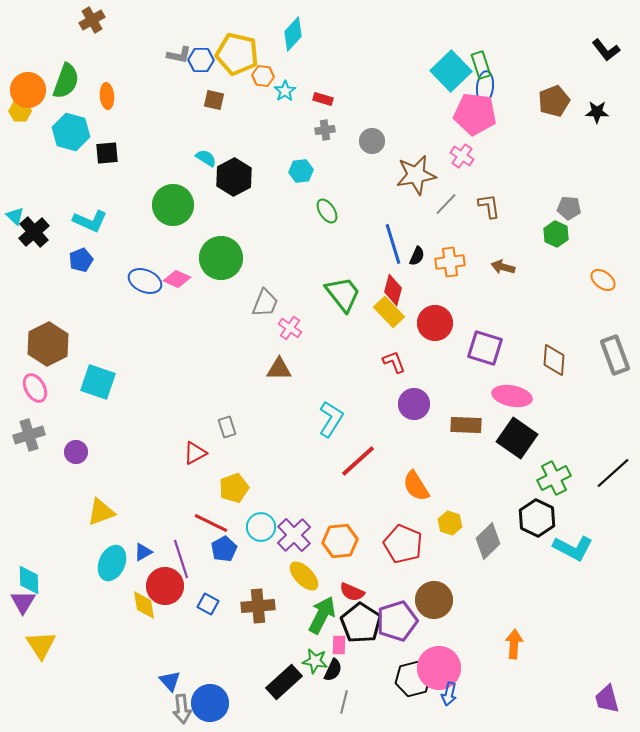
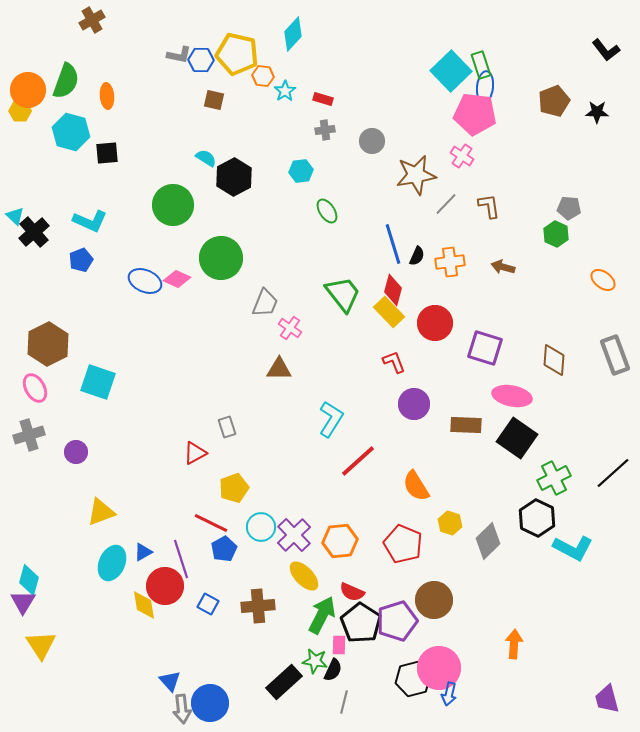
cyan diamond at (29, 580): rotated 16 degrees clockwise
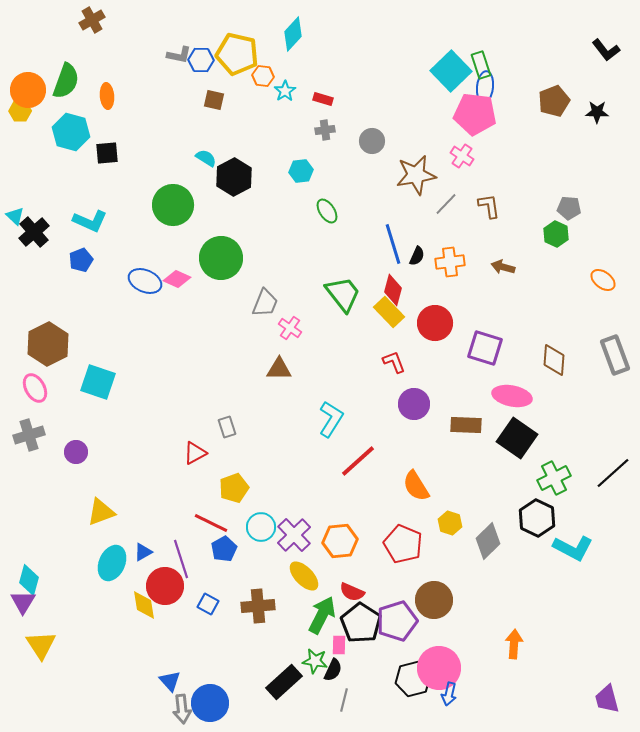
gray line at (344, 702): moved 2 px up
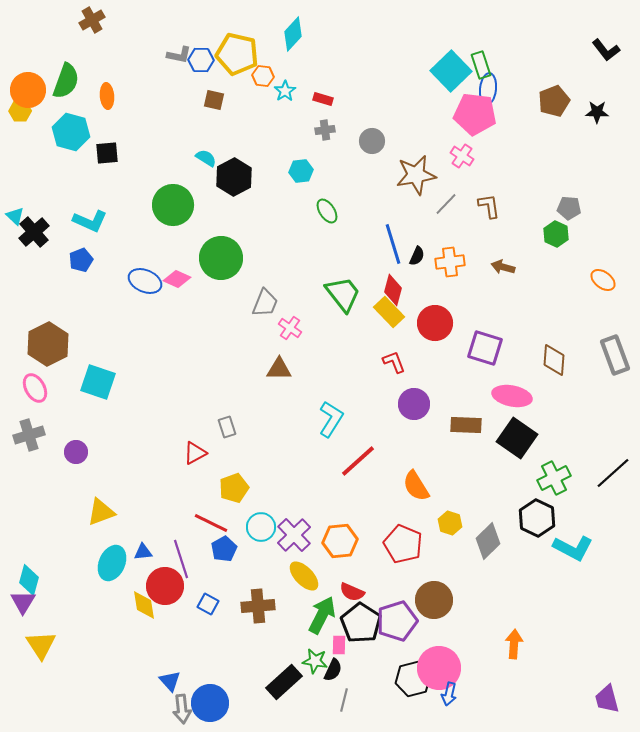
blue ellipse at (485, 87): moved 3 px right, 2 px down
blue triangle at (143, 552): rotated 24 degrees clockwise
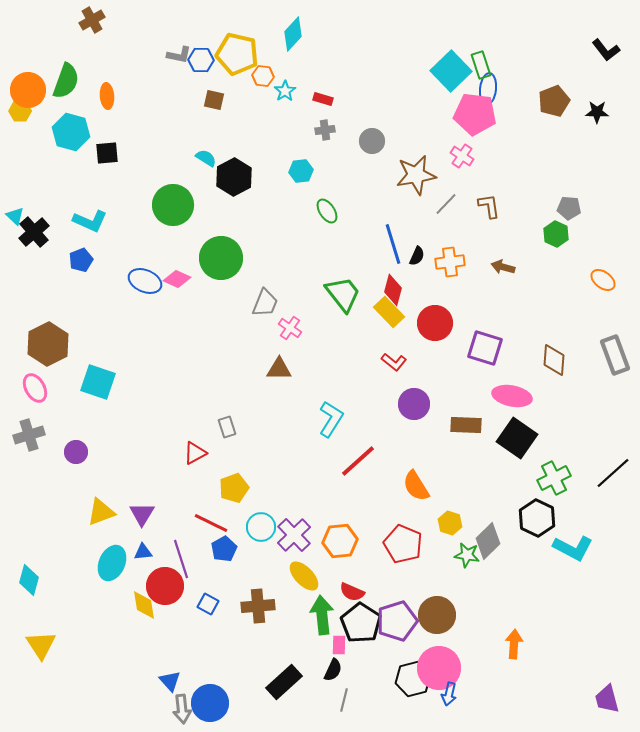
red L-shape at (394, 362): rotated 150 degrees clockwise
brown circle at (434, 600): moved 3 px right, 15 px down
purple triangle at (23, 602): moved 119 px right, 88 px up
green arrow at (322, 615): rotated 33 degrees counterclockwise
green star at (315, 661): moved 152 px right, 106 px up
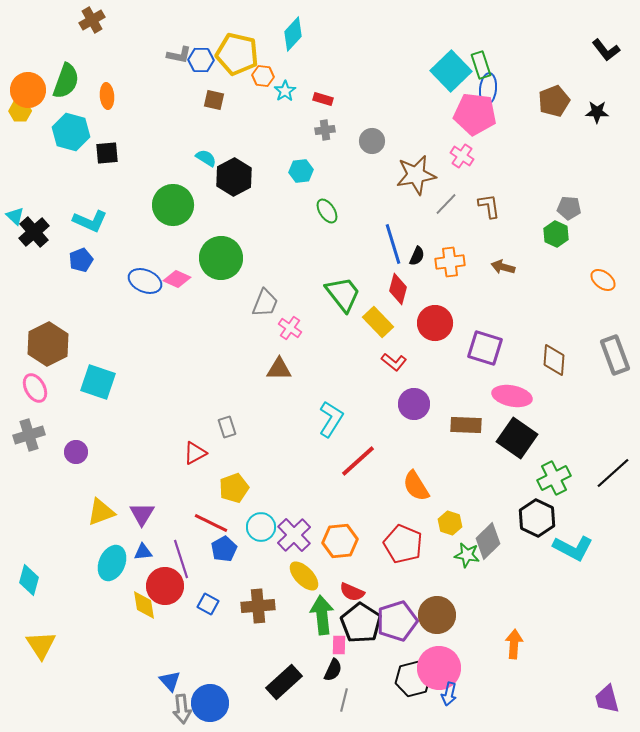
red diamond at (393, 290): moved 5 px right, 1 px up
yellow rectangle at (389, 312): moved 11 px left, 10 px down
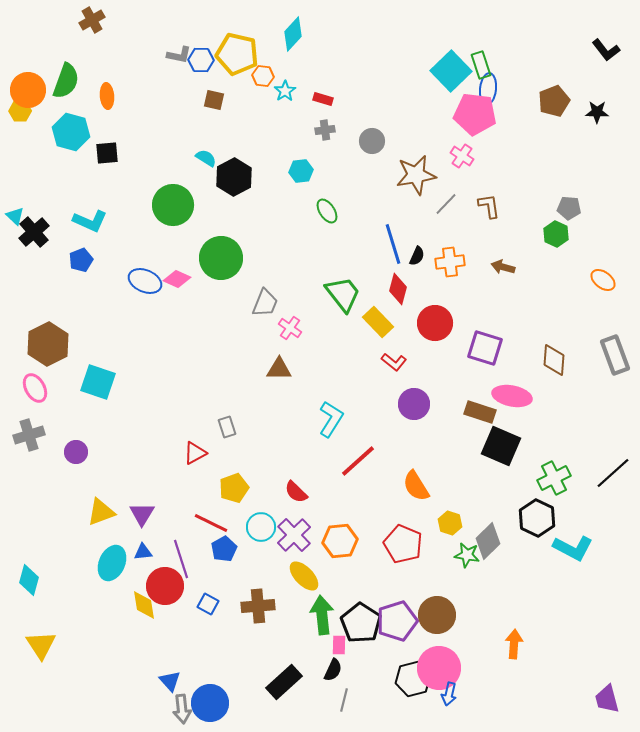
brown rectangle at (466, 425): moved 14 px right, 13 px up; rotated 16 degrees clockwise
black square at (517, 438): moved 16 px left, 8 px down; rotated 12 degrees counterclockwise
red semicircle at (352, 592): moved 56 px left, 100 px up; rotated 20 degrees clockwise
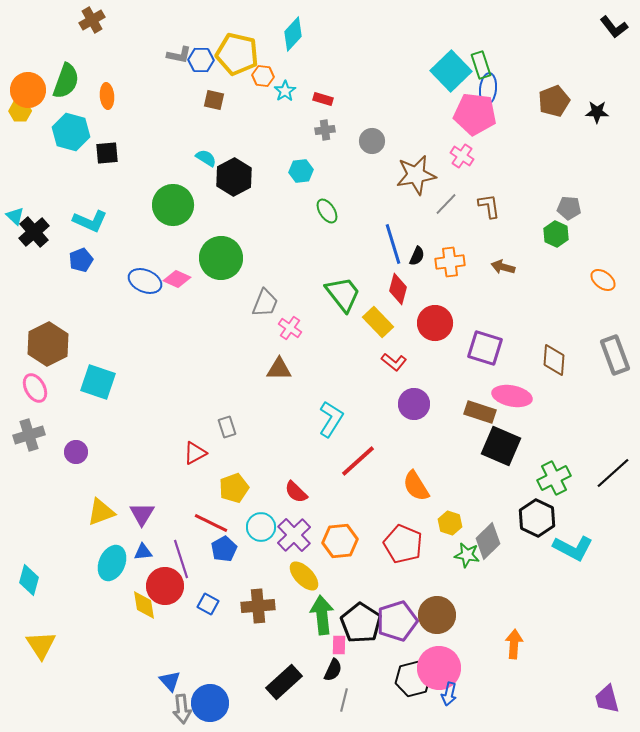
black L-shape at (606, 50): moved 8 px right, 23 px up
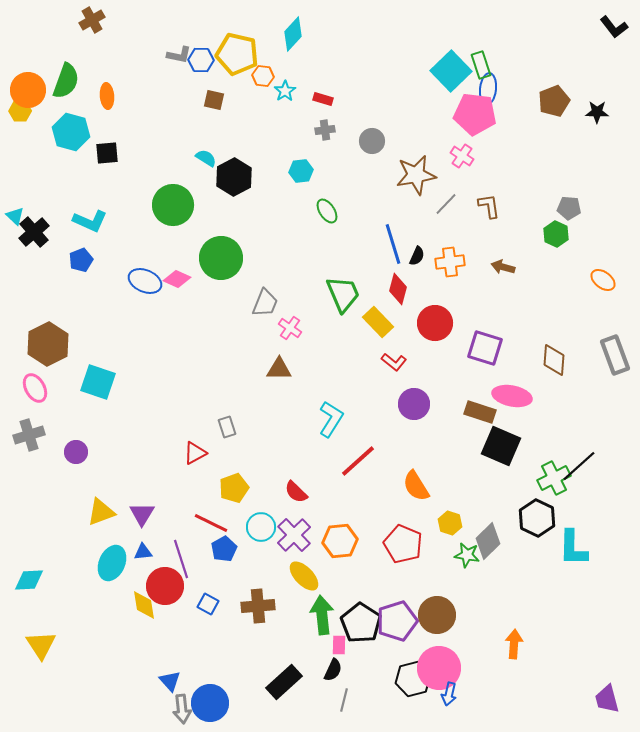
green trapezoid at (343, 294): rotated 15 degrees clockwise
black line at (613, 473): moved 34 px left, 7 px up
cyan L-shape at (573, 548): rotated 63 degrees clockwise
cyan diamond at (29, 580): rotated 72 degrees clockwise
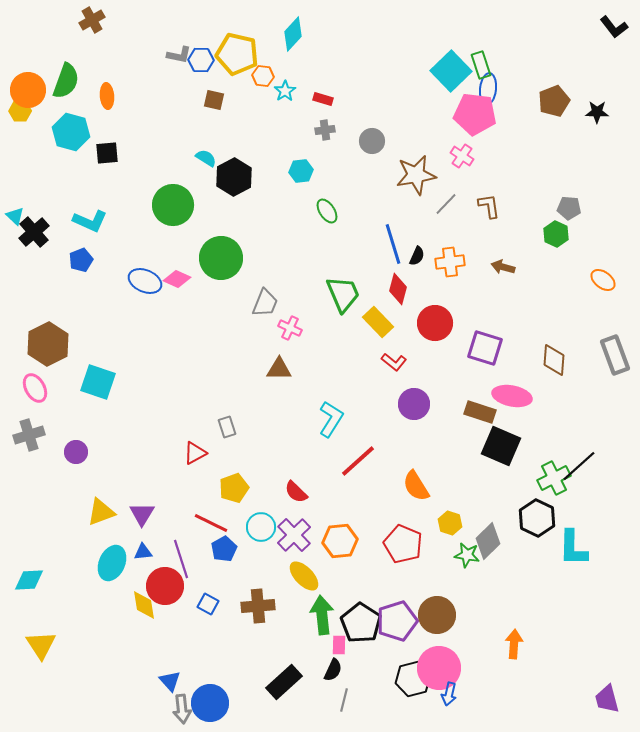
pink cross at (290, 328): rotated 10 degrees counterclockwise
